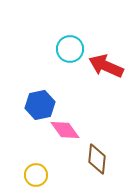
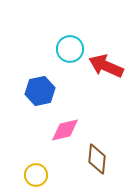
blue hexagon: moved 14 px up
pink diamond: rotated 68 degrees counterclockwise
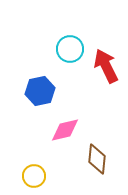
red arrow: rotated 40 degrees clockwise
yellow circle: moved 2 px left, 1 px down
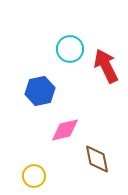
brown diamond: rotated 16 degrees counterclockwise
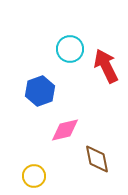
blue hexagon: rotated 8 degrees counterclockwise
